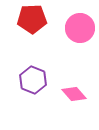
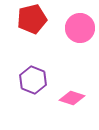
red pentagon: rotated 12 degrees counterclockwise
pink diamond: moved 2 px left, 4 px down; rotated 30 degrees counterclockwise
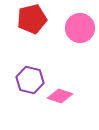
purple hexagon: moved 3 px left; rotated 8 degrees counterclockwise
pink diamond: moved 12 px left, 2 px up
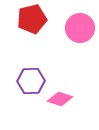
purple hexagon: moved 1 px right, 1 px down; rotated 16 degrees counterclockwise
pink diamond: moved 3 px down
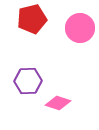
purple hexagon: moved 3 px left
pink diamond: moved 2 px left, 4 px down
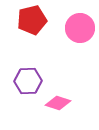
red pentagon: moved 1 px down
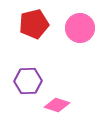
red pentagon: moved 2 px right, 4 px down
pink diamond: moved 1 px left, 2 px down
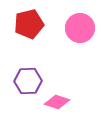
red pentagon: moved 5 px left
pink diamond: moved 3 px up
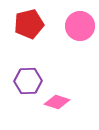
pink circle: moved 2 px up
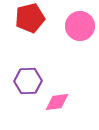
red pentagon: moved 1 px right, 6 px up
pink diamond: rotated 25 degrees counterclockwise
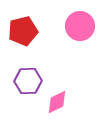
red pentagon: moved 7 px left, 13 px down
pink diamond: rotated 20 degrees counterclockwise
